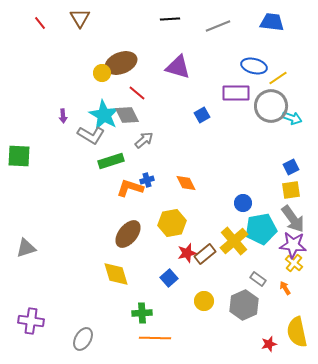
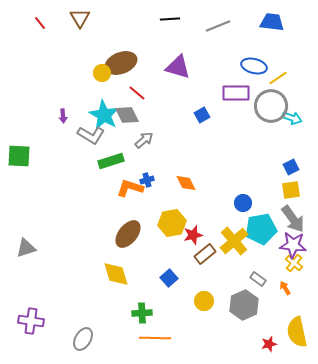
red star at (187, 253): moved 6 px right, 18 px up
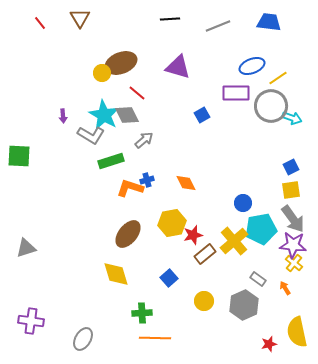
blue trapezoid at (272, 22): moved 3 px left
blue ellipse at (254, 66): moved 2 px left; rotated 35 degrees counterclockwise
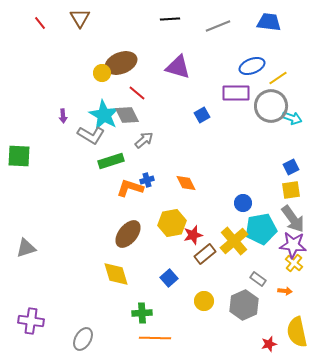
orange arrow at (285, 288): moved 3 px down; rotated 128 degrees clockwise
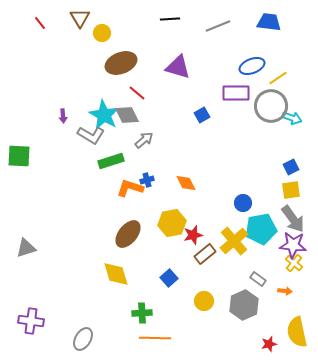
yellow circle at (102, 73): moved 40 px up
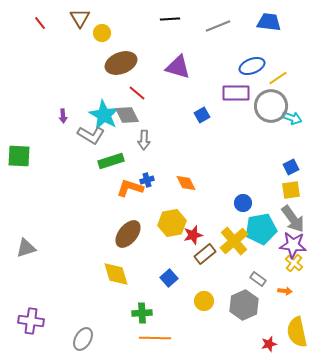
gray arrow at (144, 140): rotated 132 degrees clockwise
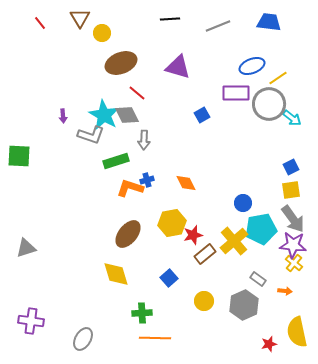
gray circle at (271, 106): moved 2 px left, 2 px up
cyan arrow at (292, 118): rotated 18 degrees clockwise
gray L-shape at (91, 135): rotated 12 degrees counterclockwise
green rectangle at (111, 161): moved 5 px right
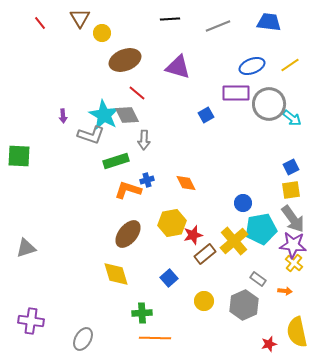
brown ellipse at (121, 63): moved 4 px right, 3 px up
yellow line at (278, 78): moved 12 px right, 13 px up
blue square at (202, 115): moved 4 px right
orange L-shape at (130, 188): moved 2 px left, 2 px down
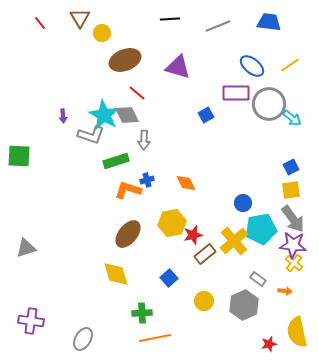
blue ellipse at (252, 66): rotated 60 degrees clockwise
orange line at (155, 338): rotated 12 degrees counterclockwise
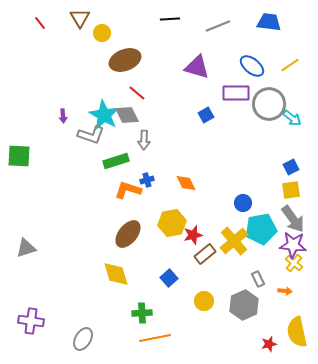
purple triangle at (178, 67): moved 19 px right
gray rectangle at (258, 279): rotated 28 degrees clockwise
